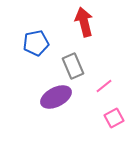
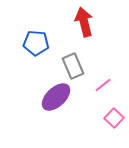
blue pentagon: rotated 15 degrees clockwise
pink line: moved 1 px left, 1 px up
purple ellipse: rotated 16 degrees counterclockwise
pink square: rotated 18 degrees counterclockwise
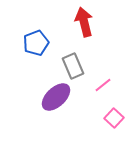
blue pentagon: rotated 25 degrees counterclockwise
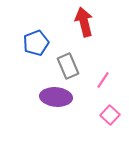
gray rectangle: moved 5 px left
pink line: moved 5 px up; rotated 18 degrees counterclockwise
purple ellipse: rotated 48 degrees clockwise
pink square: moved 4 px left, 3 px up
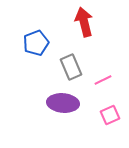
gray rectangle: moved 3 px right, 1 px down
pink line: rotated 30 degrees clockwise
purple ellipse: moved 7 px right, 6 px down
pink square: rotated 24 degrees clockwise
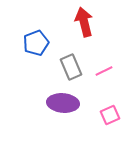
pink line: moved 1 px right, 9 px up
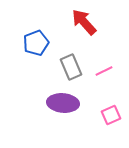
red arrow: rotated 28 degrees counterclockwise
pink square: moved 1 px right
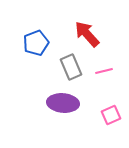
red arrow: moved 3 px right, 12 px down
pink line: rotated 12 degrees clockwise
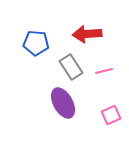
red arrow: rotated 52 degrees counterclockwise
blue pentagon: rotated 25 degrees clockwise
gray rectangle: rotated 10 degrees counterclockwise
purple ellipse: rotated 56 degrees clockwise
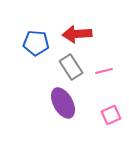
red arrow: moved 10 px left
